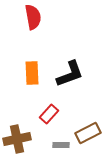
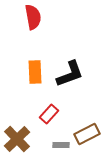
orange rectangle: moved 3 px right, 1 px up
brown rectangle: moved 1 px left, 1 px down
brown cross: rotated 32 degrees counterclockwise
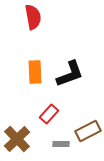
brown rectangle: moved 1 px right, 3 px up
gray rectangle: moved 1 px up
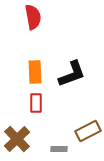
black L-shape: moved 2 px right
red rectangle: moved 13 px left, 11 px up; rotated 42 degrees counterclockwise
gray rectangle: moved 2 px left, 5 px down
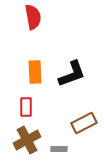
red rectangle: moved 10 px left, 4 px down
brown rectangle: moved 4 px left, 8 px up
brown cross: moved 10 px right, 1 px down; rotated 16 degrees clockwise
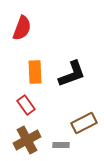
red semicircle: moved 11 px left, 11 px down; rotated 30 degrees clockwise
red rectangle: moved 2 px up; rotated 36 degrees counterclockwise
gray rectangle: moved 2 px right, 4 px up
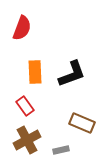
red rectangle: moved 1 px left, 1 px down
brown rectangle: moved 2 px left; rotated 50 degrees clockwise
gray rectangle: moved 5 px down; rotated 14 degrees counterclockwise
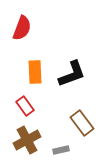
brown rectangle: rotated 30 degrees clockwise
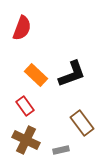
orange rectangle: moved 1 px right, 3 px down; rotated 45 degrees counterclockwise
brown cross: moved 1 px left; rotated 36 degrees counterclockwise
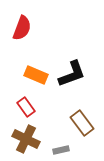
orange rectangle: rotated 20 degrees counterclockwise
red rectangle: moved 1 px right, 1 px down
brown cross: moved 1 px up
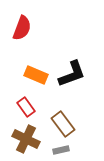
brown rectangle: moved 19 px left, 1 px down
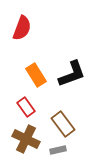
orange rectangle: rotated 35 degrees clockwise
gray rectangle: moved 3 px left
